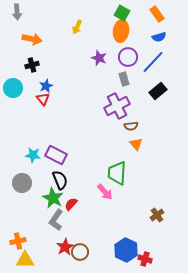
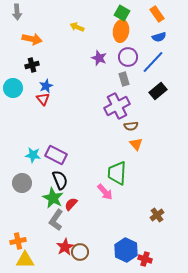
yellow arrow: rotated 88 degrees clockwise
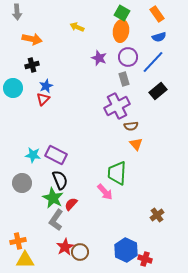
red triangle: rotated 24 degrees clockwise
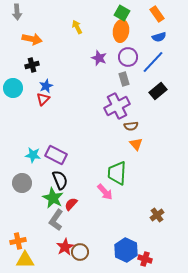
yellow arrow: rotated 40 degrees clockwise
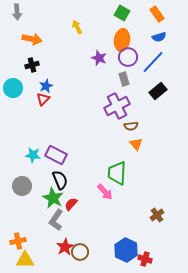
orange ellipse: moved 1 px right, 9 px down
gray circle: moved 3 px down
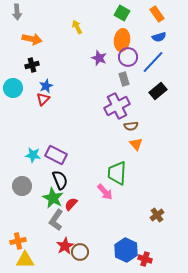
red star: moved 1 px up
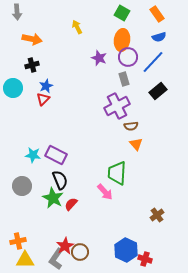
gray L-shape: moved 39 px down
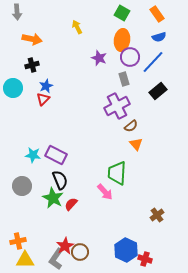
purple circle: moved 2 px right
brown semicircle: rotated 32 degrees counterclockwise
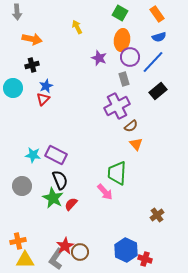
green square: moved 2 px left
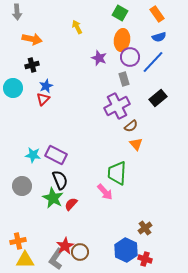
black rectangle: moved 7 px down
brown cross: moved 12 px left, 13 px down
